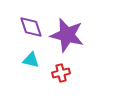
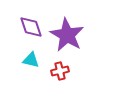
purple star: rotated 16 degrees clockwise
red cross: moved 1 px left, 2 px up
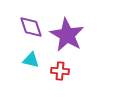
red cross: rotated 18 degrees clockwise
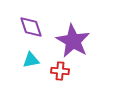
purple star: moved 6 px right, 6 px down
cyan triangle: rotated 24 degrees counterclockwise
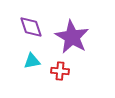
purple star: moved 1 px left, 4 px up
cyan triangle: moved 1 px right, 1 px down
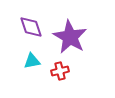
purple star: moved 2 px left
red cross: rotated 18 degrees counterclockwise
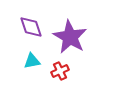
red cross: rotated 12 degrees counterclockwise
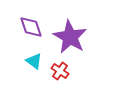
cyan triangle: moved 2 px right; rotated 48 degrees clockwise
red cross: rotated 30 degrees counterclockwise
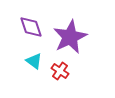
purple star: rotated 16 degrees clockwise
